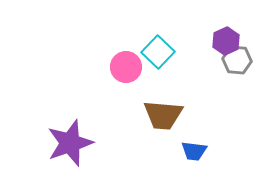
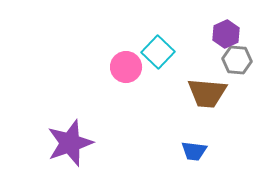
purple hexagon: moved 7 px up
brown trapezoid: moved 44 px right, 22 px up
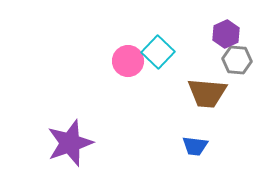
pink circle: moved 2 px right, 6 px up
blue trapezoid: moved 1 px right, 5 px up
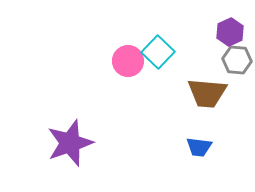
purple hexagon: moved 4 px right, 2 px up
blue trapezoid: moved 4 px right, 1 px down
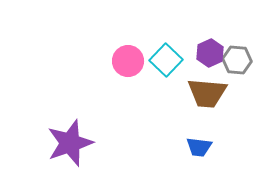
purple hexagon: moved 20 px left, 21 px down
cyan square: moved 8 px right, 8 px down
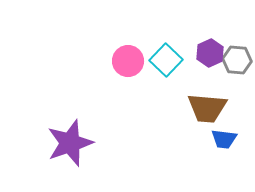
brown trapezoid: moved 15 px down
blue trapezoid: moved 25 px right, 8 px up
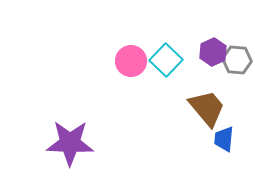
purple hexagon: moved 3 px right, 1 px up
pink circle: moved 3 px right
brown trapezoid: rotated 135 degrees counterclockwise
blue trapezoid: rotated 88 degrees clockwise
purple star: rotated 21 degrees clockwise
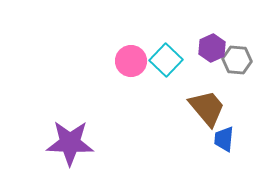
purple hexagon: moved 1 px left, 4 px up
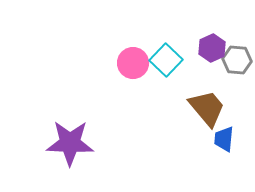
pink circle: moved 2 px right, 2 px down
